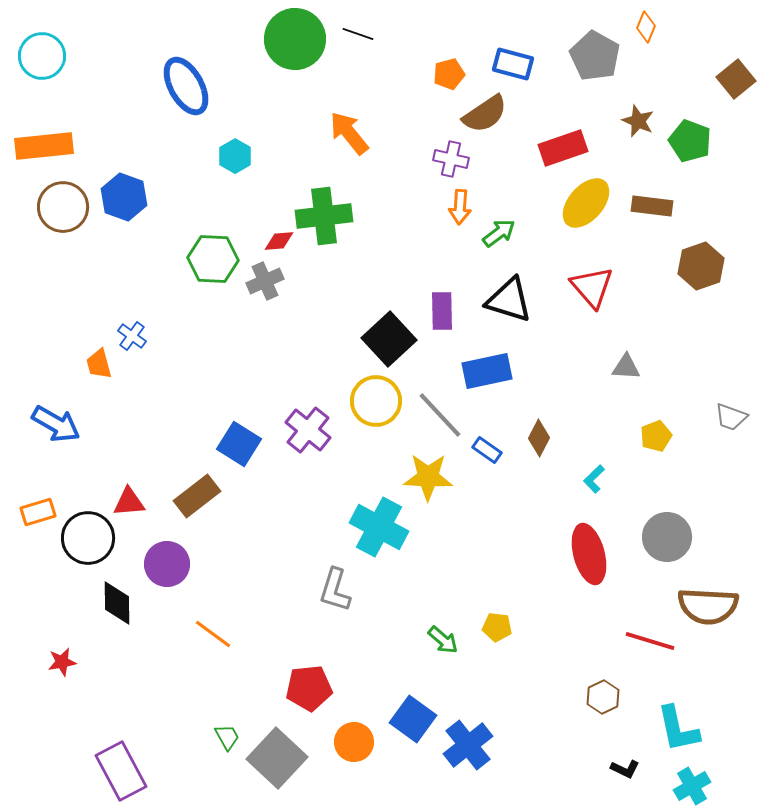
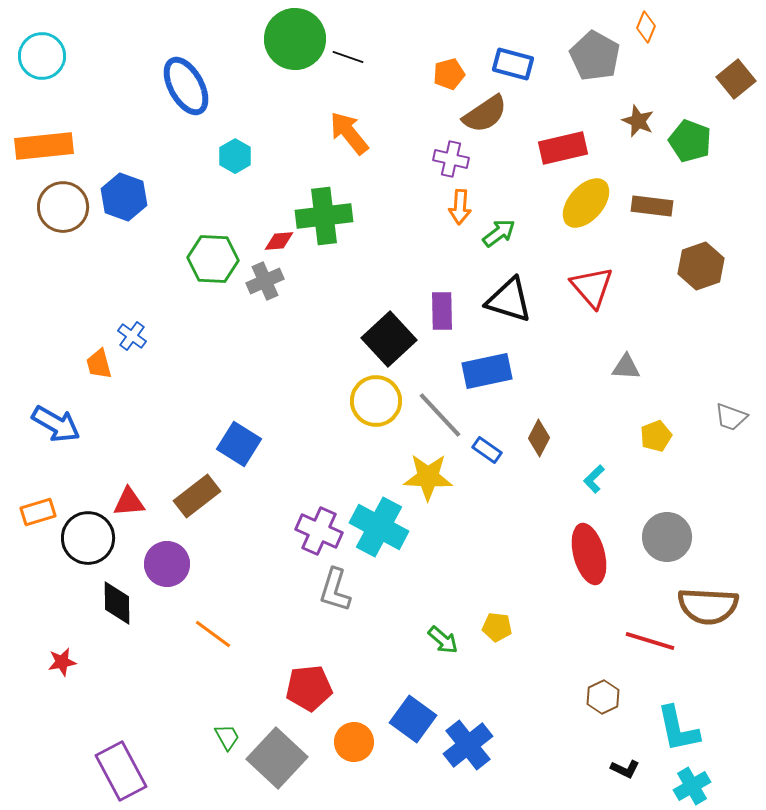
black line at (358, 34): moved 10 px left, 23 px down
red rectangle at (563, 148): rotated 6 degrees clockwise
purple cross at (308, 430): moved 11 px right, 101 px down; rotated 15 degrees counterclockwise
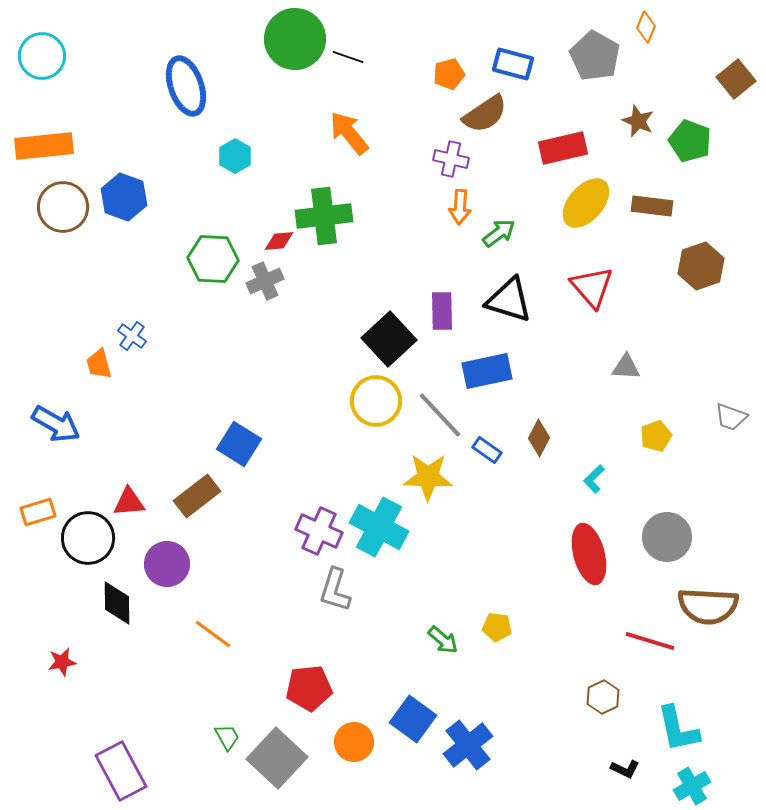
blue ellipse at (186, 86): rotated 10 degrees clockwise
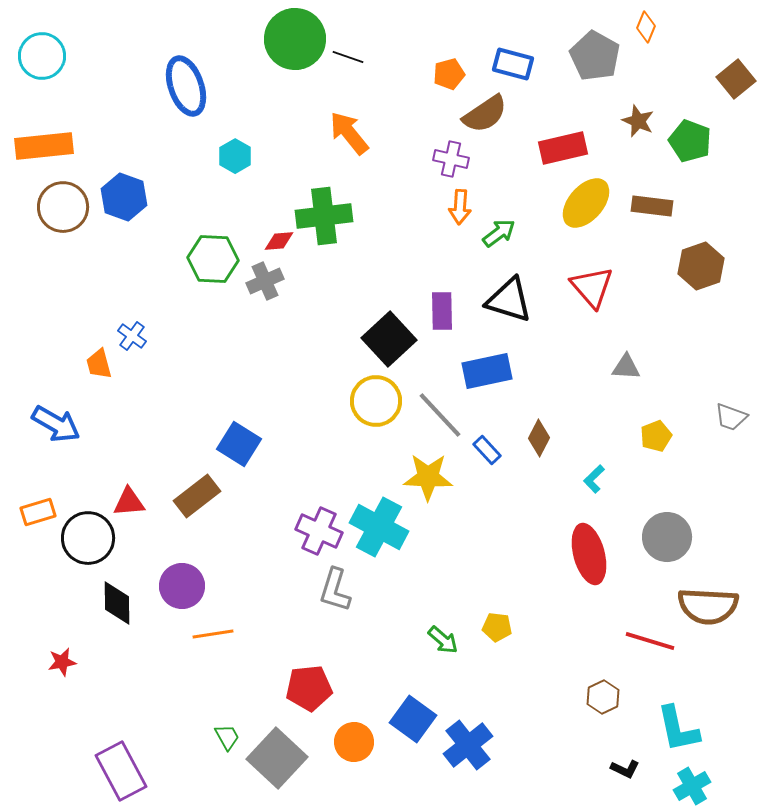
blue rectangle at (487, 450): rotated 12 degrees clockwise
purple circle at (167, 564): moved 15 px right, 22 px down
orange line at (213, 634): rotated 45 degrees counterclockwise
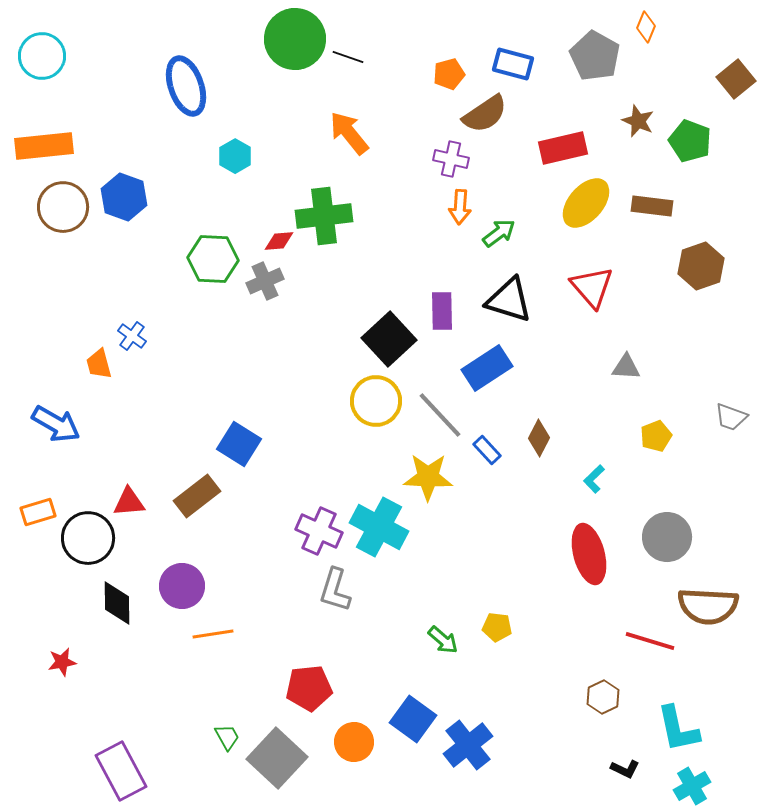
blue rectangle at (487, 371): moved 3 px up; rotated 21 degrees counterclockwise
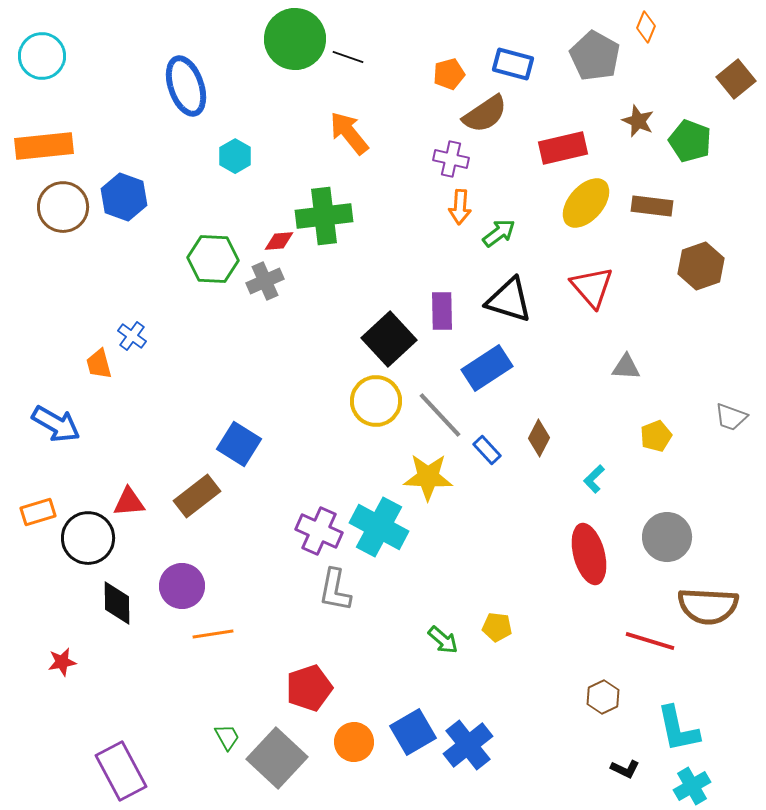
gray L-shape at (335, 590): rotated 6 degrees counterclockwise
red pentagon at (309, 688): rotated 12 degrees counterclockwise
blue square at (413, 719): moved 13 px down; rotated 24 degrees clockwise
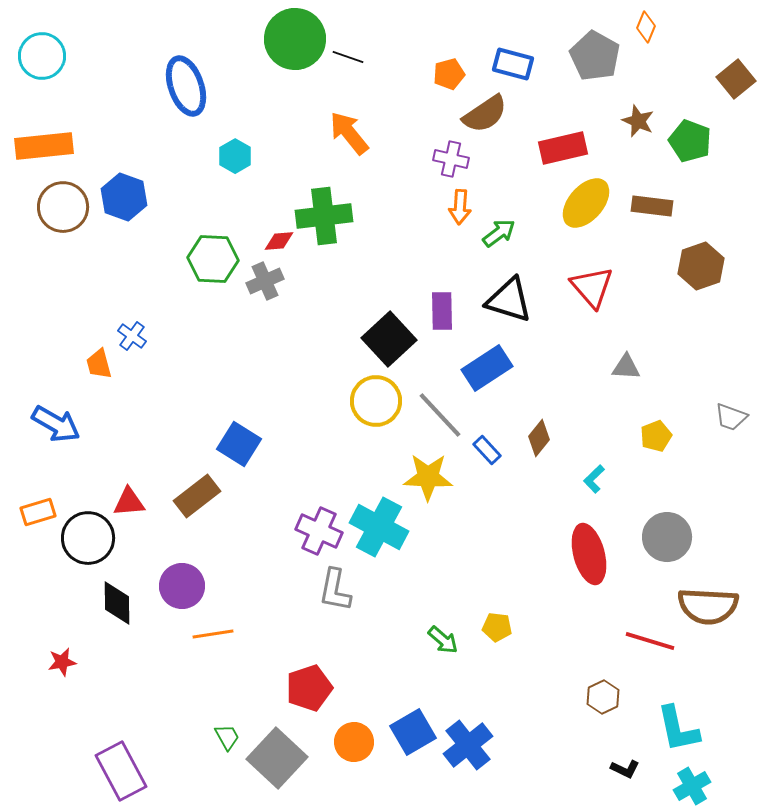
brown diamond at (539, 438): rotated 12 degrees clockwise
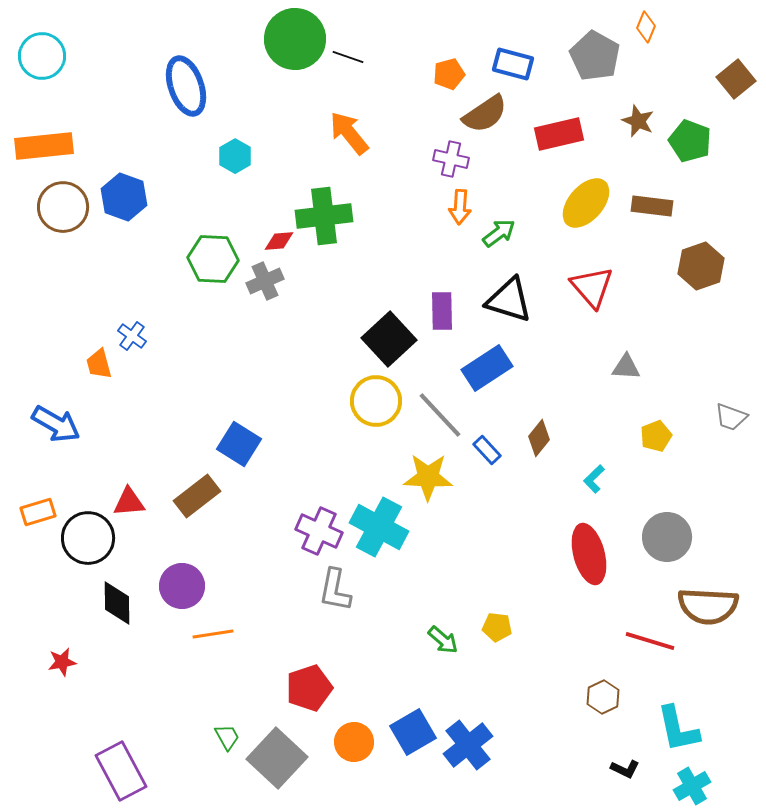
red rectangle at (563, 148): moved 4 px left, 14 px up
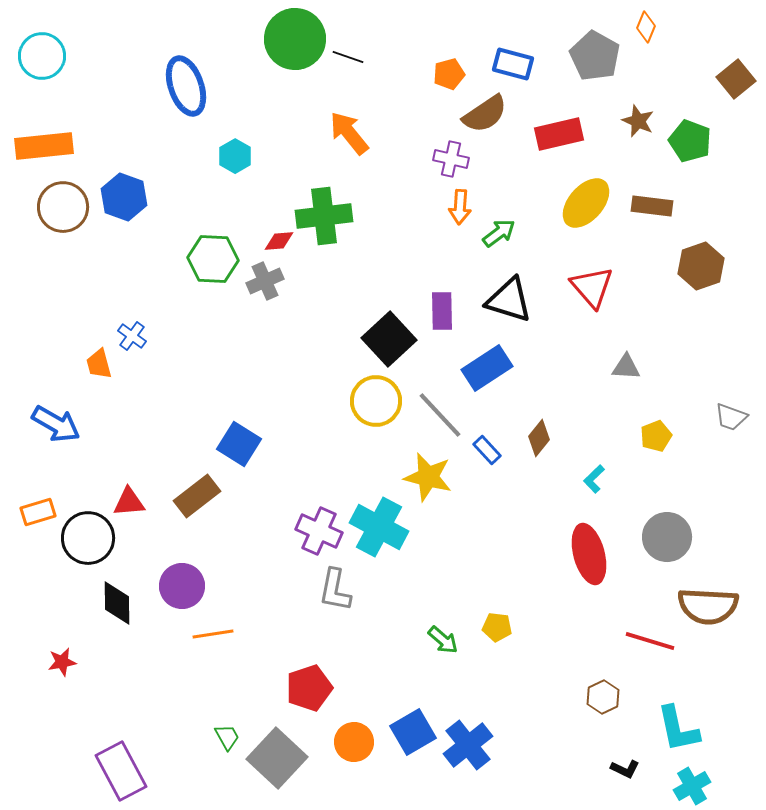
yellow star at (428, 477): rotated 12 degrees clockwise
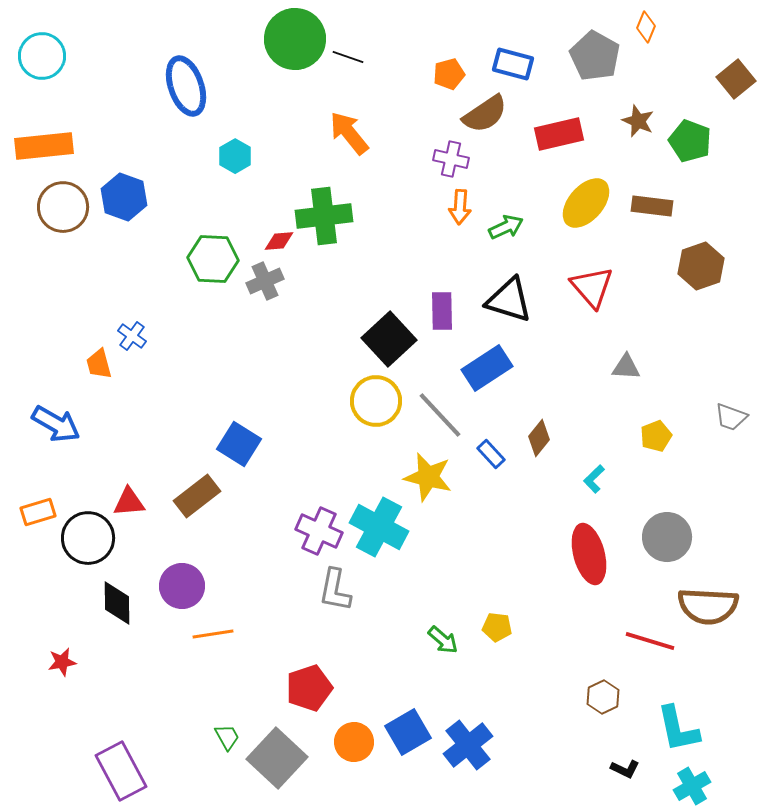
green arrow at (499, 233): moved 7 px right, 6 px up; rotated 12 degrees clockwise
blue rectangle at (487, 450): moved 4 px right, 4 px down
blue square at (413, 732): moved 5 px left
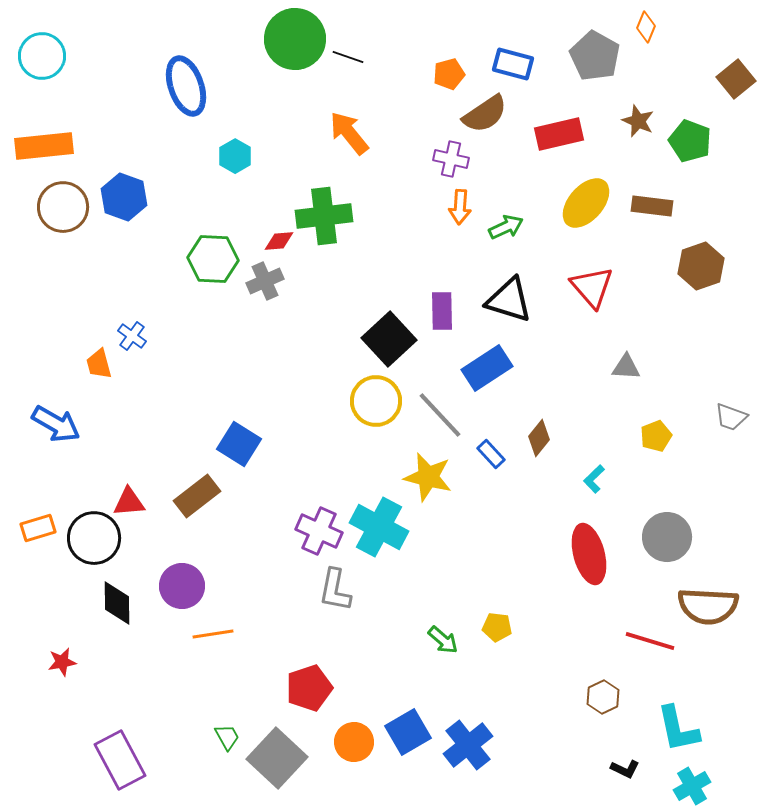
orange rectangle at (38, 512): moved 16 px down
black circle at (88, 538): moved 6 px right
purple rectangle at (121, 771): moved 1 px left, 11 px up
